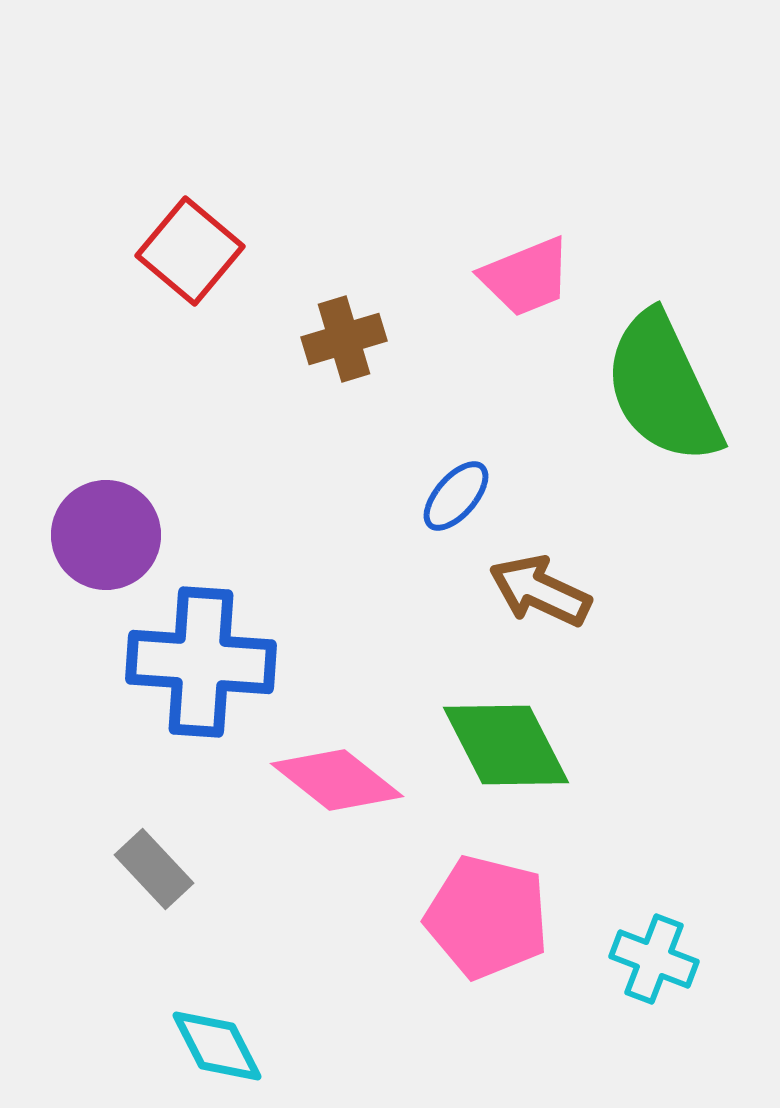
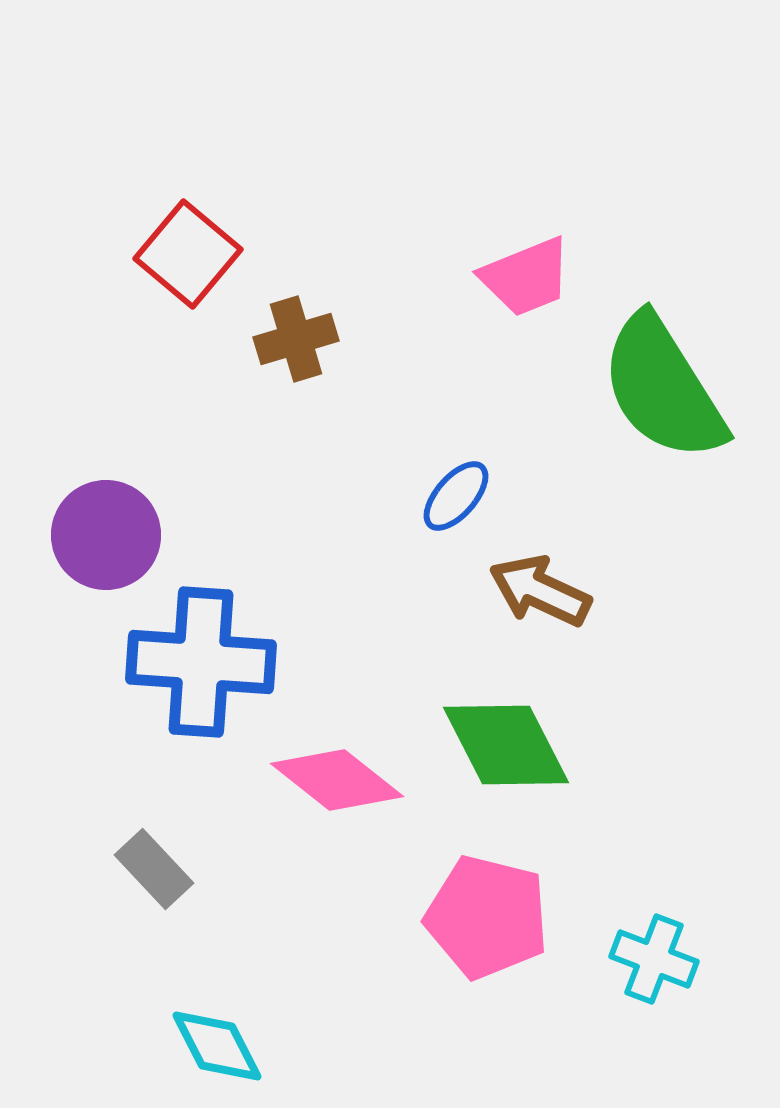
red square: moved 2 px left, 3 px down
brown cross: moved 48 px left
green semicircle: rotated 7 degrees counterclockwise
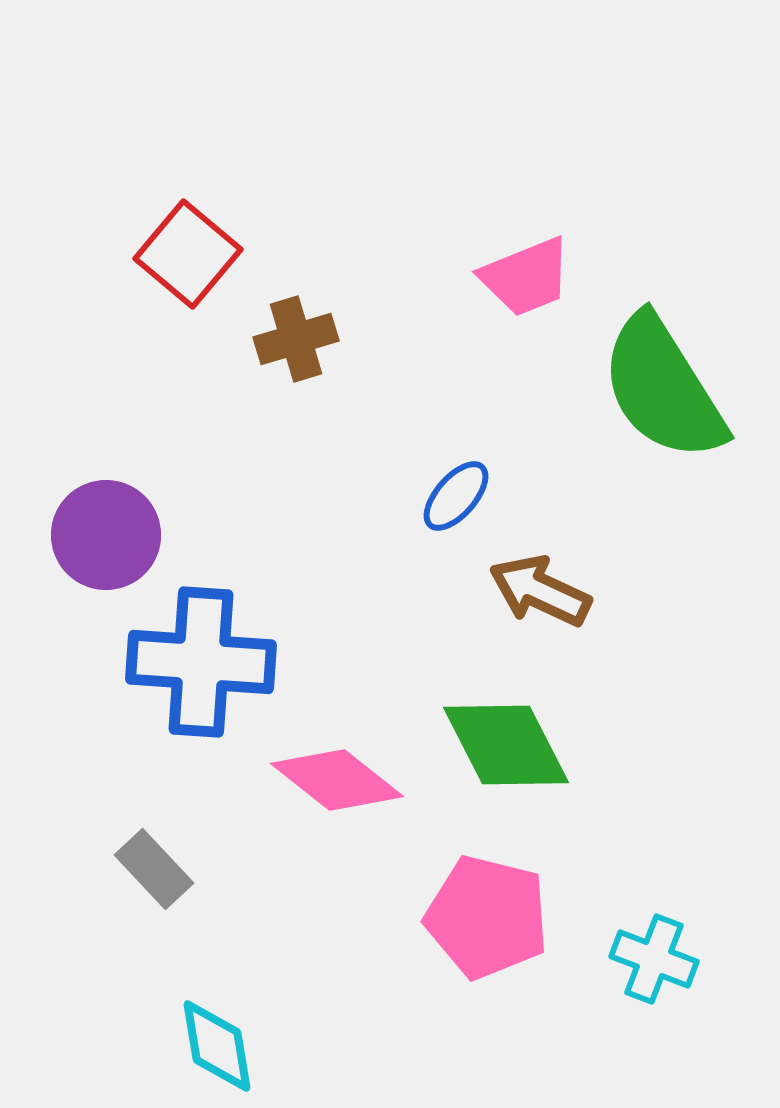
cyan diamond: rotated 18 degrees clockwise
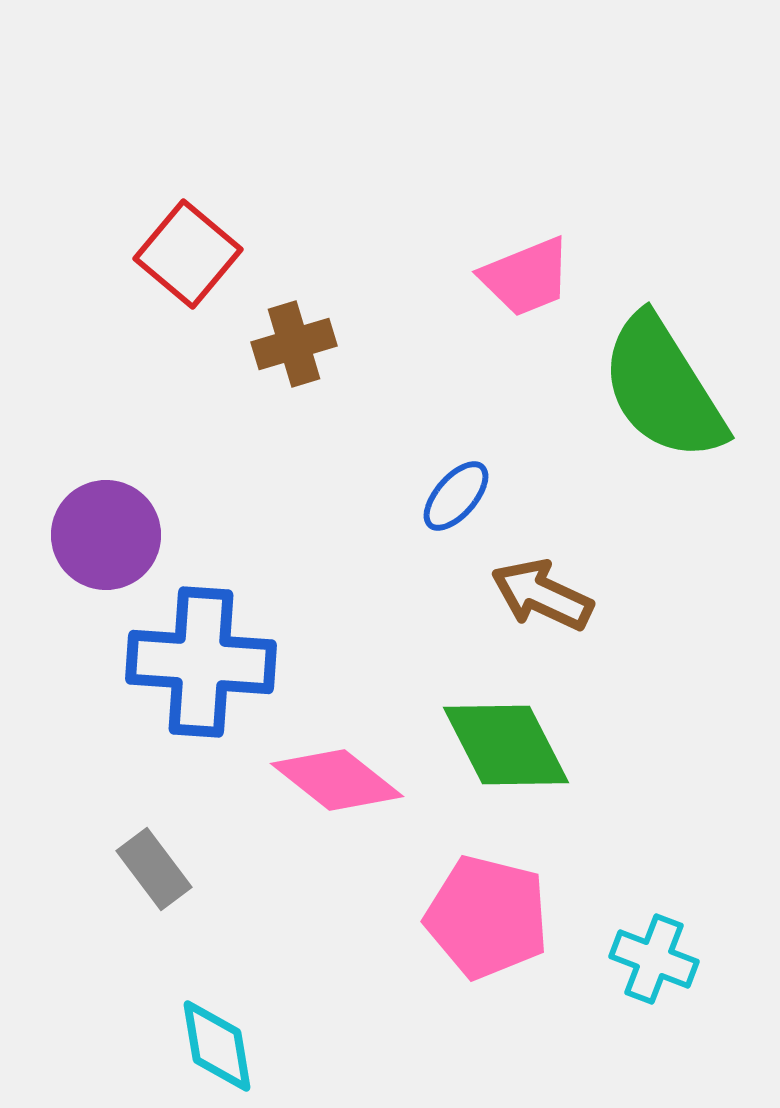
brown cross: moved 2 px left, 5 px down
brown arrow: moved 2 px right, 4 px down
gray rectangle: rotated 6 degrees clockwise
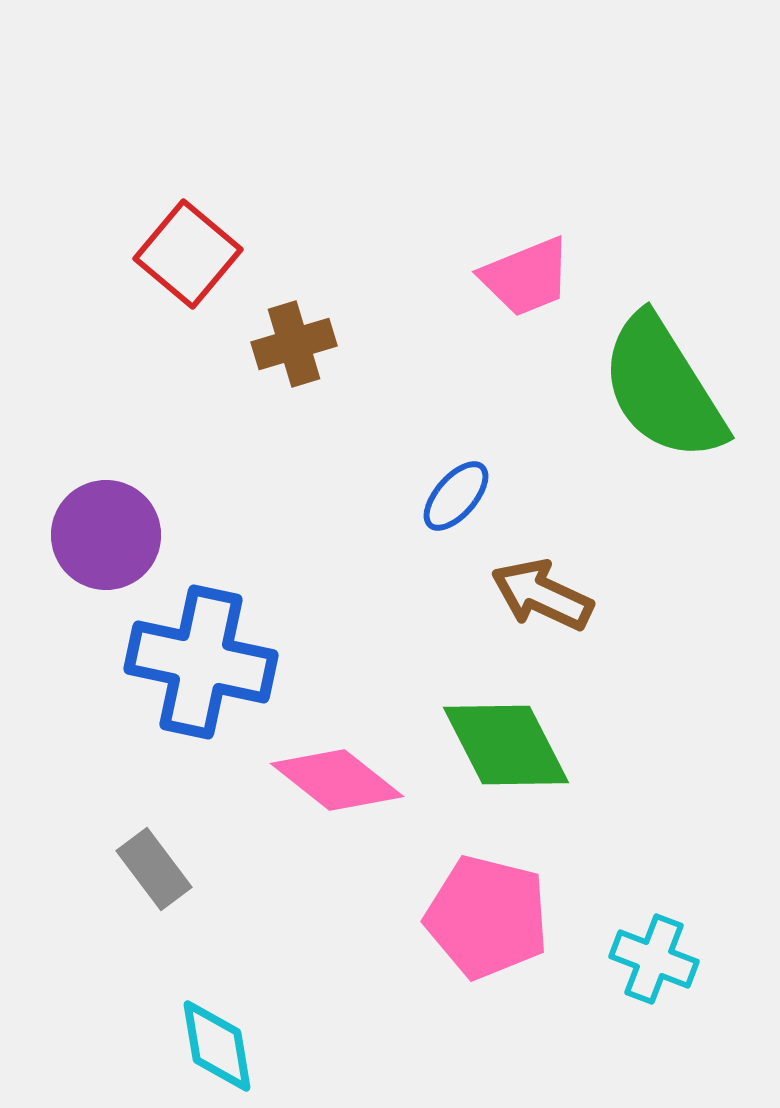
blue cross: rotated 8 degrees clockwise
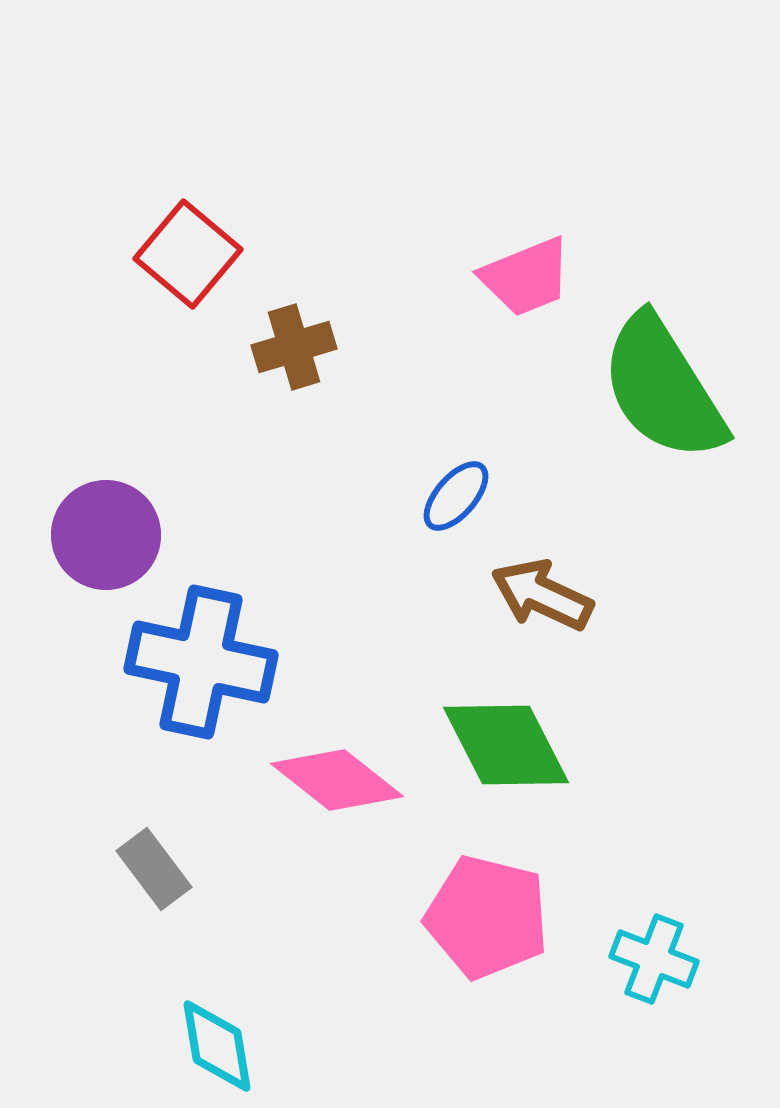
brown cross: moved 3 px down
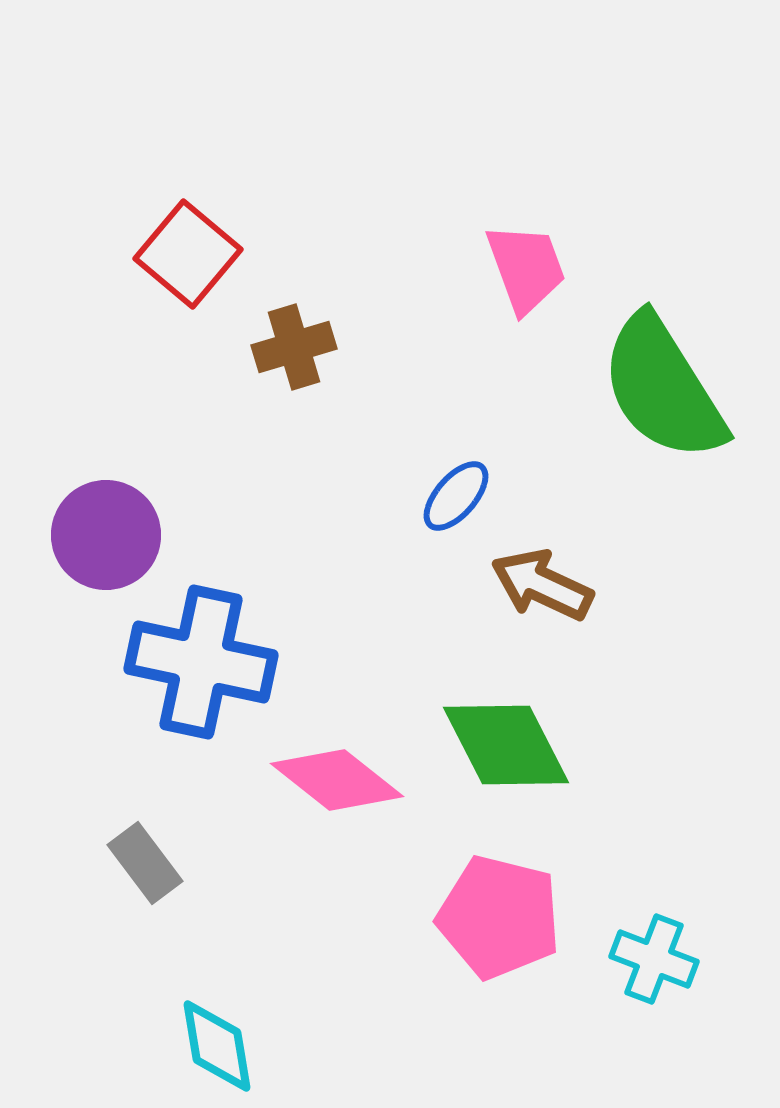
pink trapezoid: moved 9 px up; rotated 88 degrees counterclockwise
brown arrow: moved 10 px up
gray rectangle: moved 9 px left, 6 px up
pink pentagon: moved 12 px right
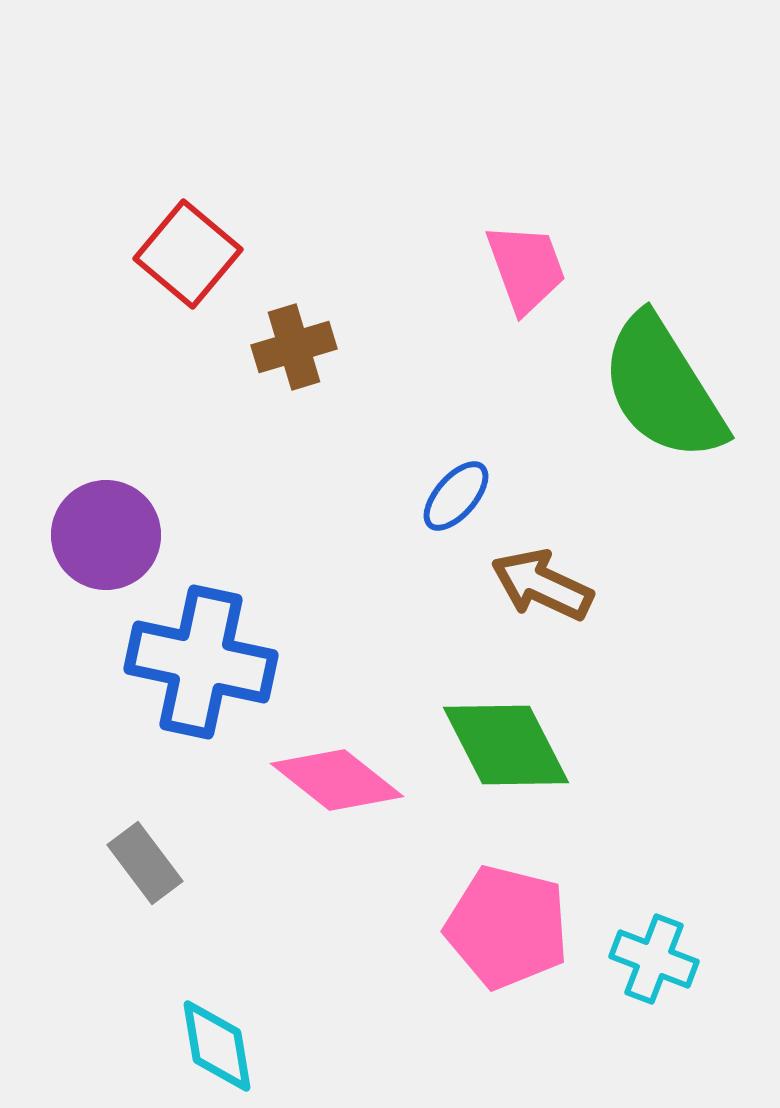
pink pentagon: moved 8 px right, 10 px down
